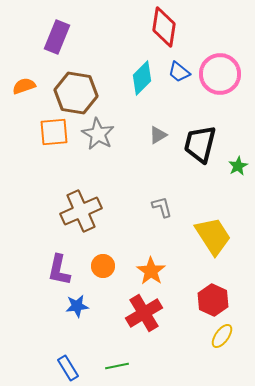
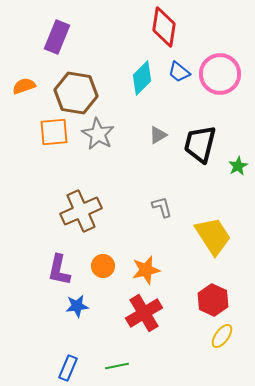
orange star: moved 5 px left, 1 px up; rotated 24 degrees clockwise
blue rectangle: rotated 55 degrees clockwise
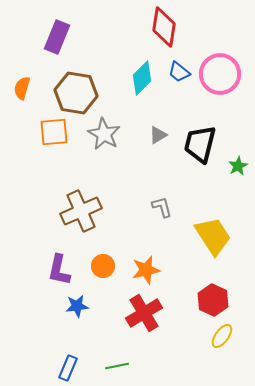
orange semicircle: moved 2 px left, 2 px down; rotated 55 degrees counterclockwise
gray star: moved 6 px right
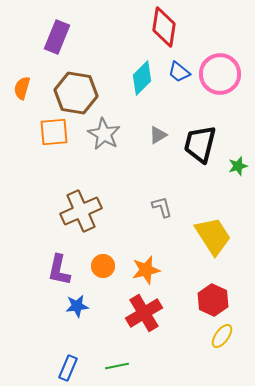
green star: rotated 12 degrees clockwise
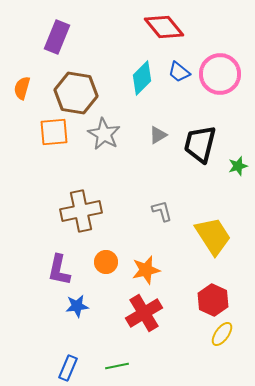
red diamond: rotated 48 degrees counterclockwise
gray L-shape: moved 4 px down
brown cross: rotated 12 degrees clockwise
orange circle: moved 3 px right, 4 px up
yellow ellipse: moved 2 px up
